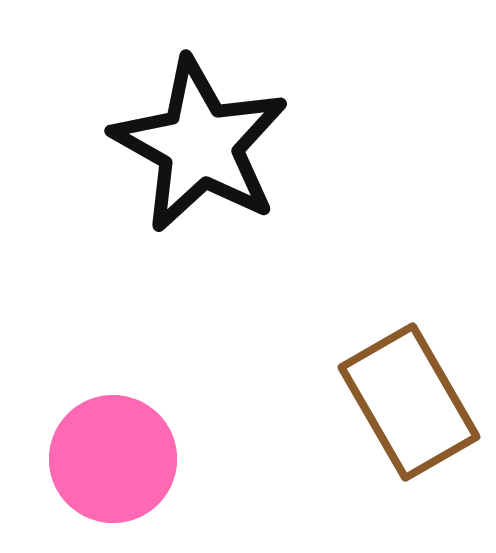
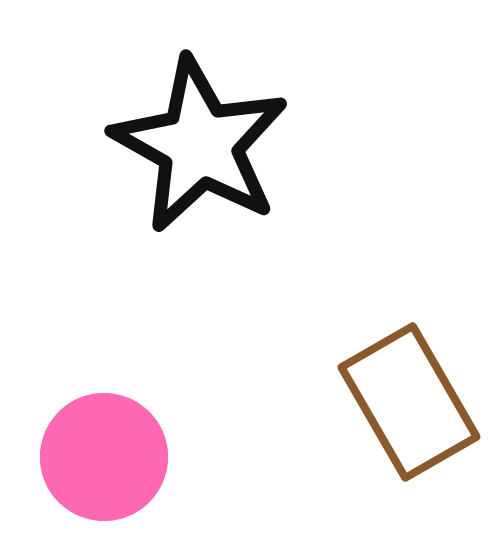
pink circle: moved 9 px left, 2 px up
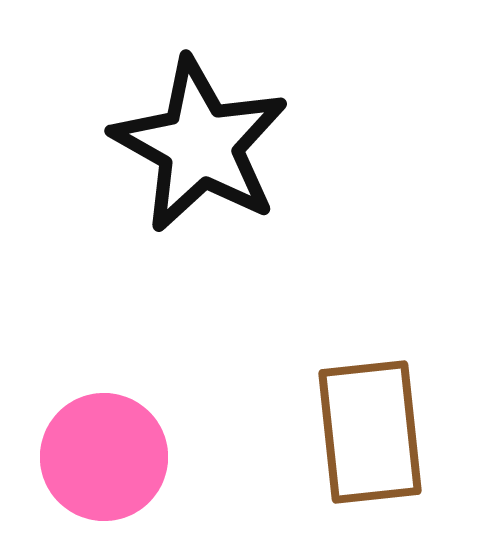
brown rectangle: moved 39 px left, 30 px down; rotated 24 degrees clockwise
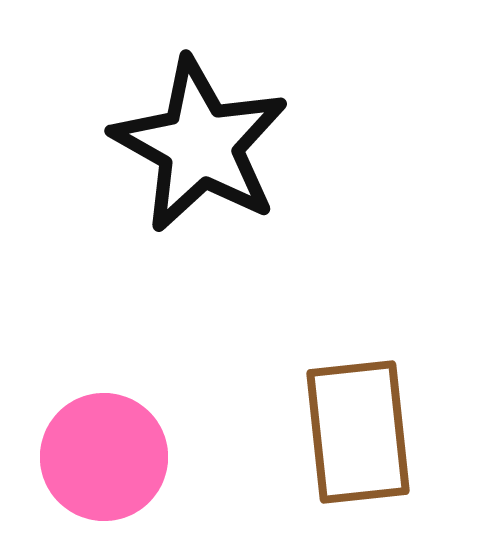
brown rectangle: moved 12 px left
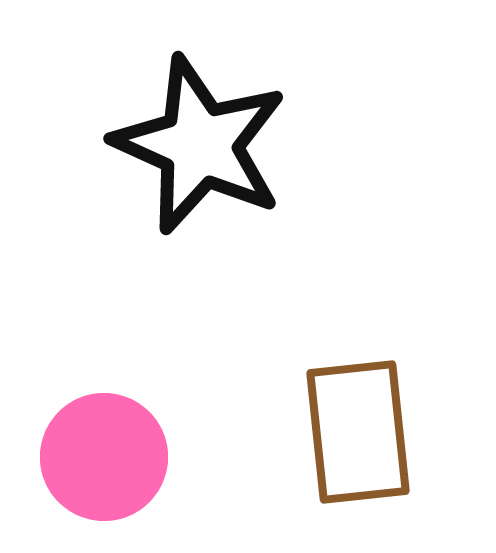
black star: rotated 5 degrees counterclockwise
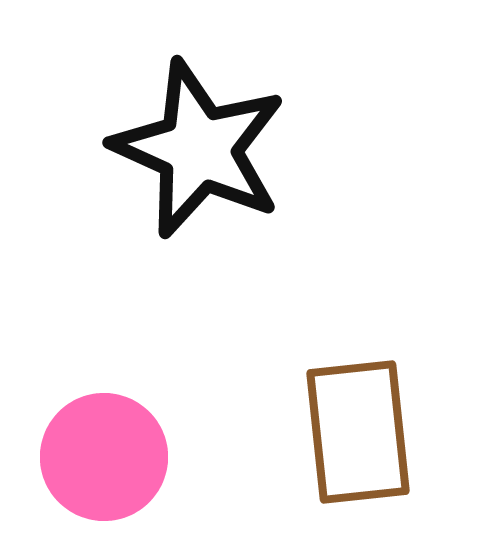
black star: moved 1 px left, 4 px down
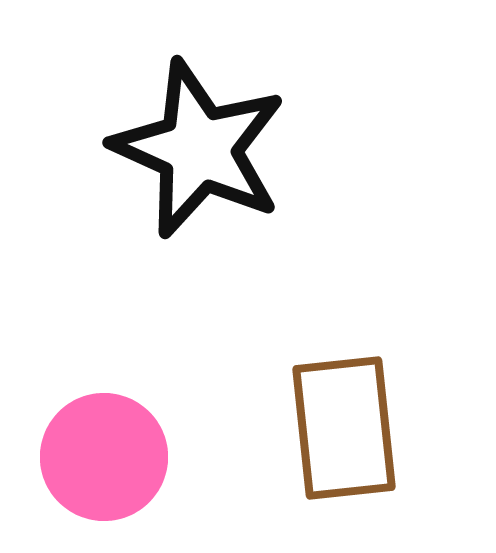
brown rectangle: moved 14 px left, 4 px up
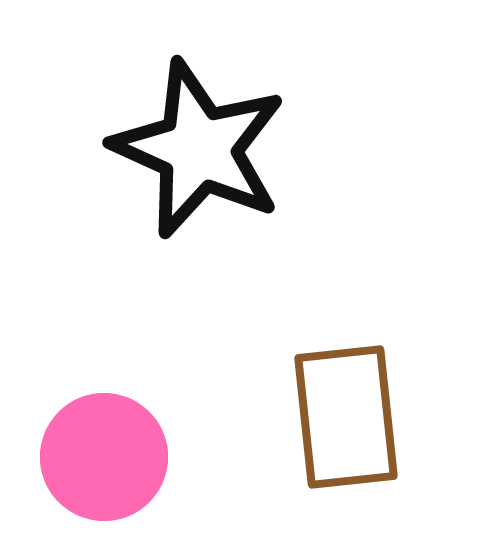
brown rectangle: moved 2 px right, 11 px up
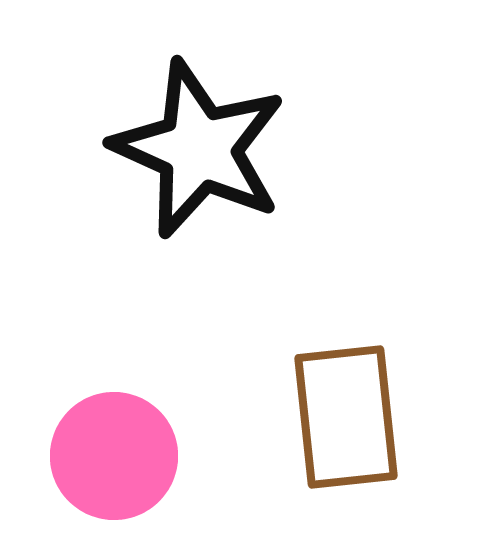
pink circle: moved 10 px right, 1 px up
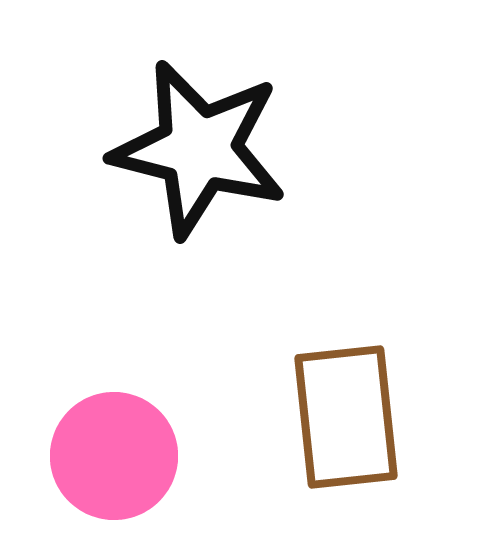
black star: rotated 10 degrees counterclockwise
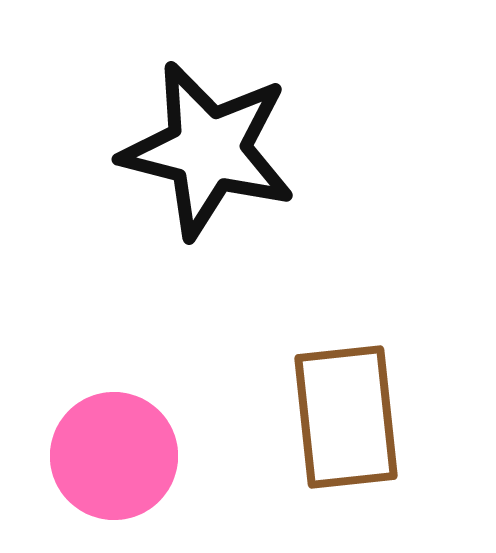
black star: moved 9 px right, 1 px down
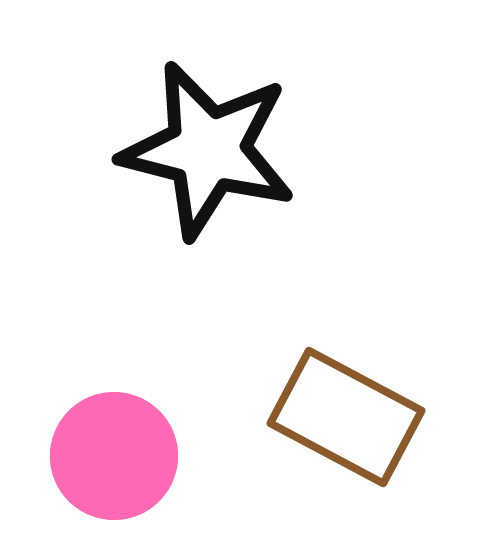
brown rectangle: rotated 56 degrees counterclockwise
